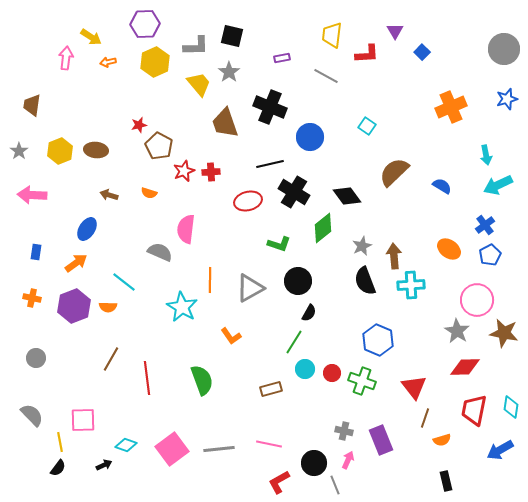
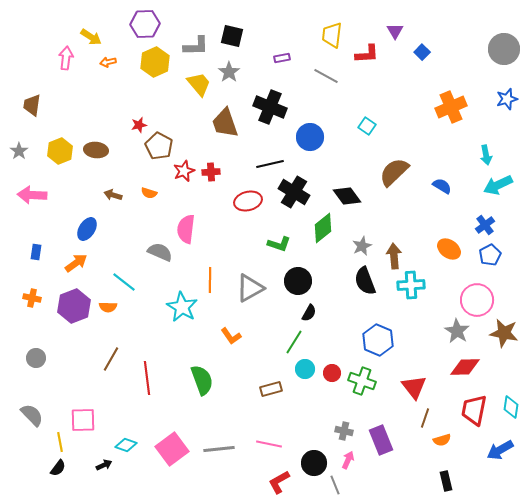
brown arrow at (109, 195): moved 4 px right
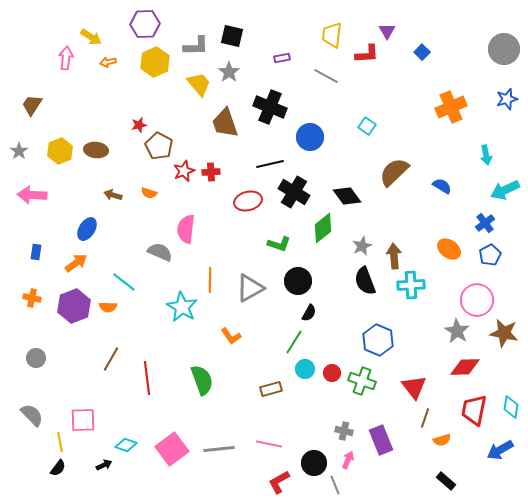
purple triangle at (395, 31): moved 8 px left
brown trapezoid at (32, 105): rotated 25 degrees clockwise
cyan arrow at (498, 185): moved 7 px right, 5 px down
blue cross at (485, 225): moved 2 px up
black rectangle at (446, 481): rotated 36 degrees counterclockwise
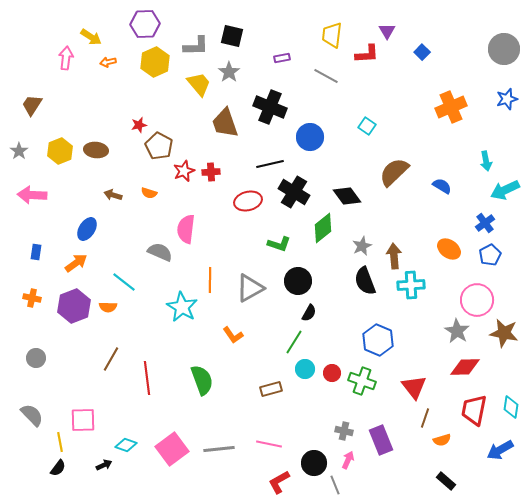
cyan arrow at (486, 155): moved 6 px down
orange L-shape at (231, 336): moved 2 px right, 1 px up
